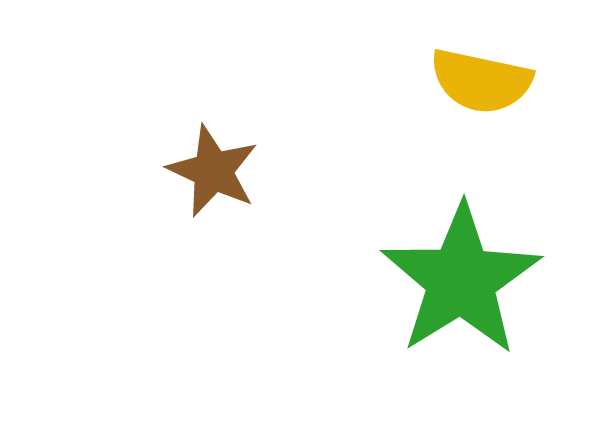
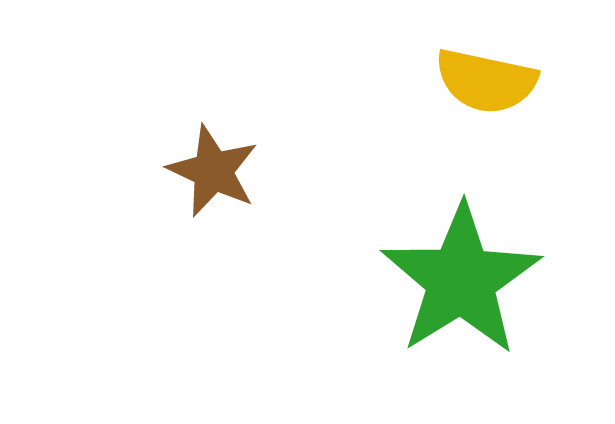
yellow semicircle: moved 5 px right
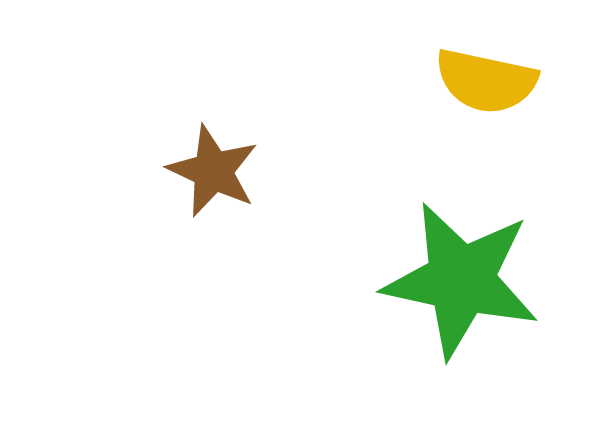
green star: rotated 28 degrees counterclockwise
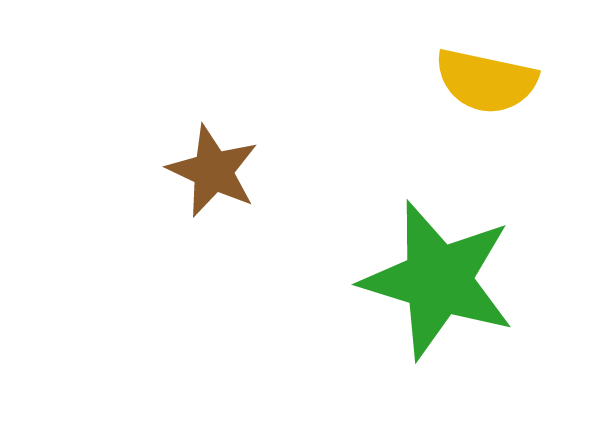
green star: moved 23 px left; rotated 5 degrees clockwise
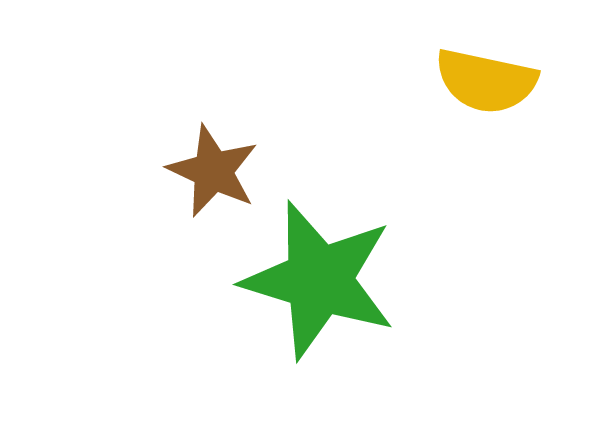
green star: moved 119 px left
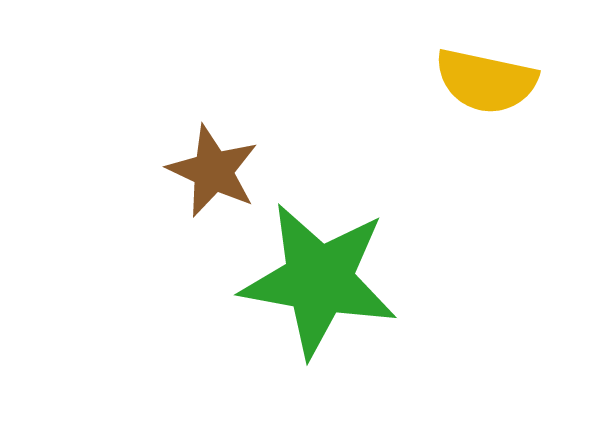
green star: rotated 7 degrees counterclockwise
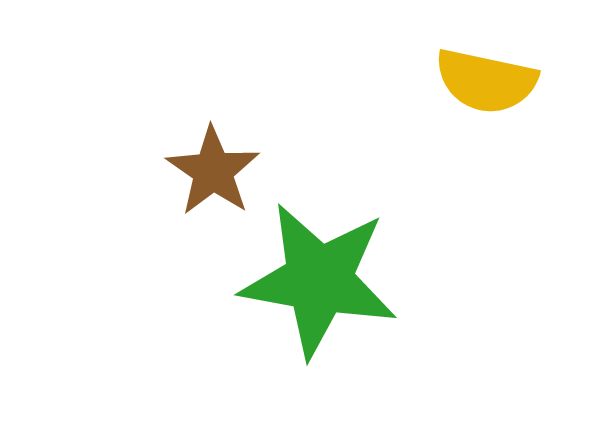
brown star: rotated 10 degrees clockwise
